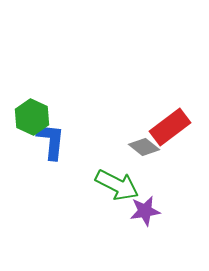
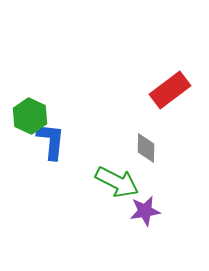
green hexagon: moved 2 px left, 1 px up
red rectangle: moved 37 px up
gray diamond: moved 2 px right, 1 px down; rotated 52 degrees clockwise
green arrow: moved 3 px up
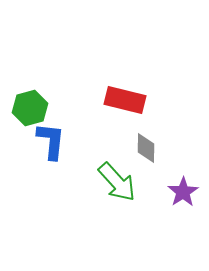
red rectangle: moved 45 px left, 10 px down; rotated 51 degrees clockwise
green hexagon: moved 8 px up; rotated 20 degrees clockwise
green arrow: rotated 21 degrees clockwise
purple star: moved 38 px right, 19 px up; rotated 24 degrees counterclockwise
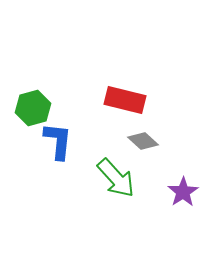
green hexagon: moved 3 px right
blue L-shape: moved 7 px right
gray diamond: moved 3 px left, 7 px up; rotated 48 degrees counterclockwise
green arrow: moved 1 px left, 4 px up
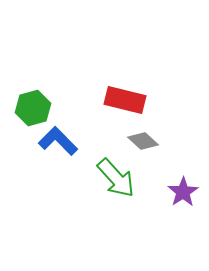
blue L-shape: rotated 51 degrees counterclockwise
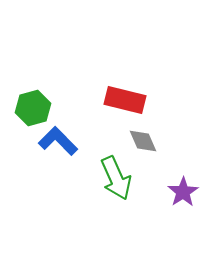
gray diamond: rotated 24 degrees clockwise
green arrow: rotated 18 degrees clockwise
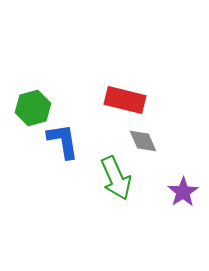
blue L-shape: moved 5 px right; rotated 36 degrees clockwise
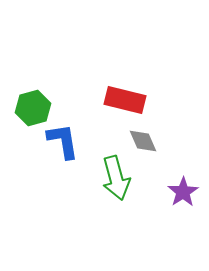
green arrow: rotated 9 degrees clockwise
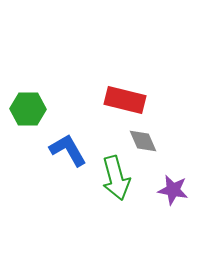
green hexagon: moved 5 px left, 1 px down; rotated 16 degrees clockwise
blue L-shape: moved 5 px right, 9 px down; rotated 21 degrees counterclockwise
purple star: moved 10 px left, 2 px up; rotated 28 degrees counterclockwise
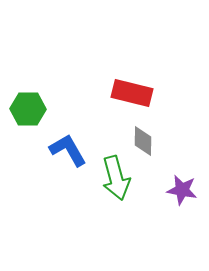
red rectangle: moved 7 px right, 7 px up
gray diamond: rotated 24 degrees clockwise
purple star: moved 9 px right
